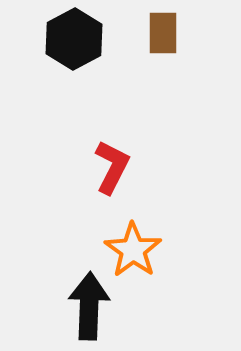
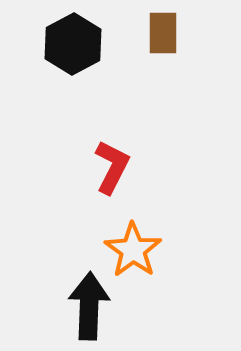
black hexagon: moved 1 px left, 5 px down
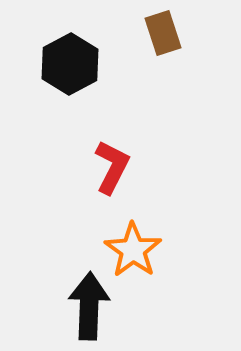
brown rectangle: rotated 18 degrees counterclockwise
black hexagon: moved 3 px left, 20 px down
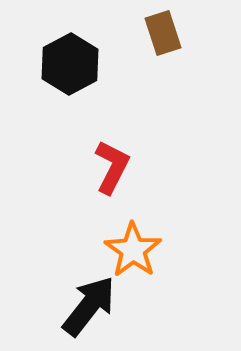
black arrow: rotated 36 degrees clockwise
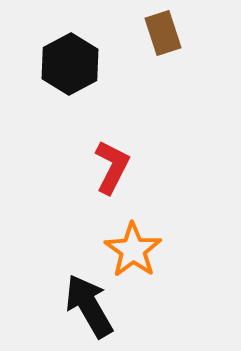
black arrow: rotated 68 degrees counterclockwise
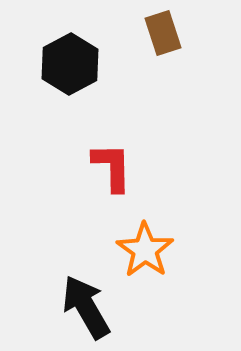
red L-shape: rotated 28 degrees counterclockwise
orange star: moved 12 px right
black arrow: moved 3 px left, 1 px down
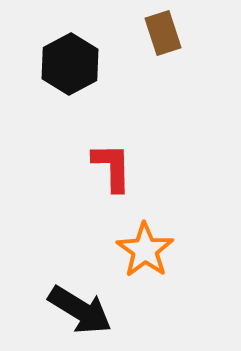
black arrow: moved 6 px left, 3 px down; rotated 152 degrees clockwise
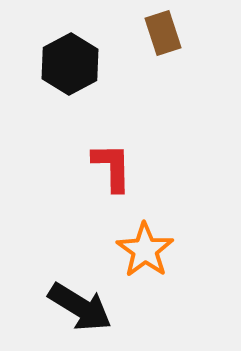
black arrow: moved 3 px up
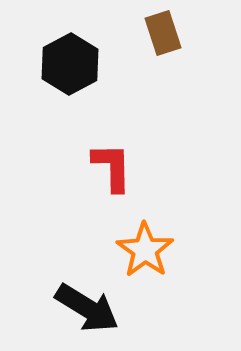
black arrow: moved 7 px right, 1 px down
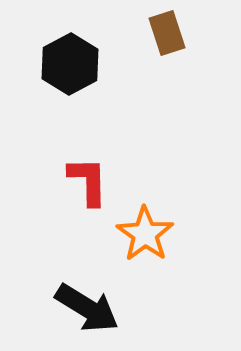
brown rectangle: moved 4 px right
red L-shape: moved 24 px left, 14 px down
orange star: moved 16 px up
